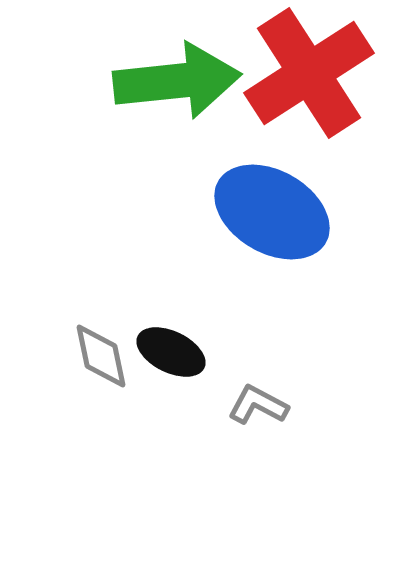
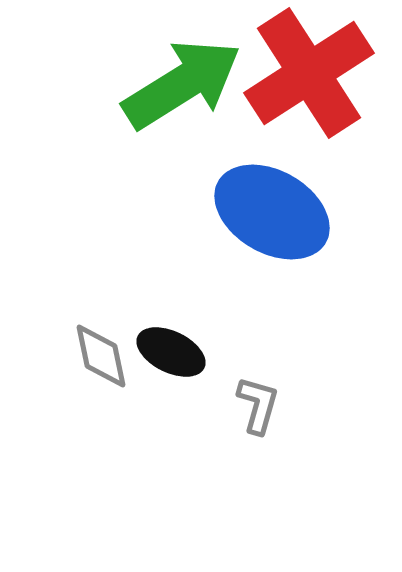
green arrow: moved 5 px right, 3 px down; rotated 26 degrees counterclockwise
gray L-shape: rotated 78 degrees clockwise
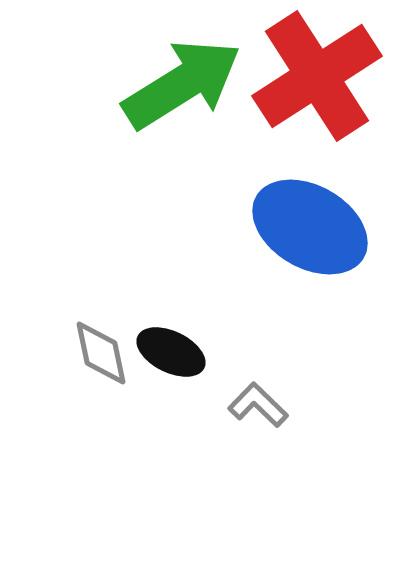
red cross: moved 8 px right, 3 px down
blue ellipse: moved 38 px right, 15 px down
gray diamond: moved 3 px up
gray L-shape: rotated 62 degrees counterclockwise
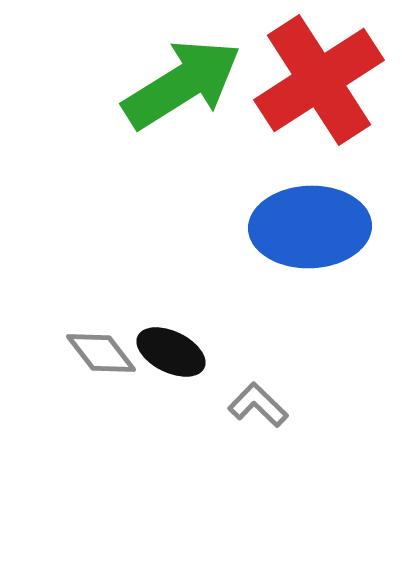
red cross: moved 2 px right, 4 px down
blue ellipse: rotated 32 degrees counterclockwise
gray diamond: rotated 26 degrees counterclockwise
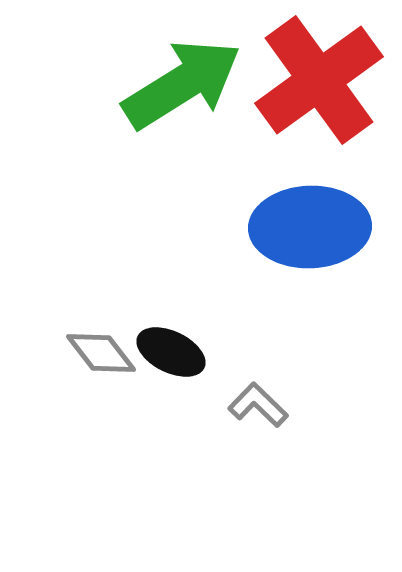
red cross: rotated 3 degrees counterclockwise
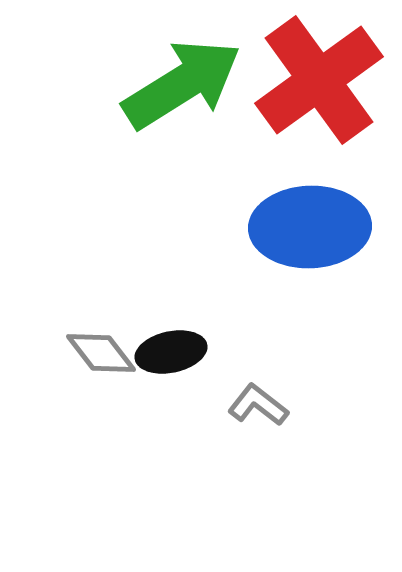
black ellipse: rotated 38 degrees counterclockwise
gray L-shape: rotated 6 degrees counterclockwise
